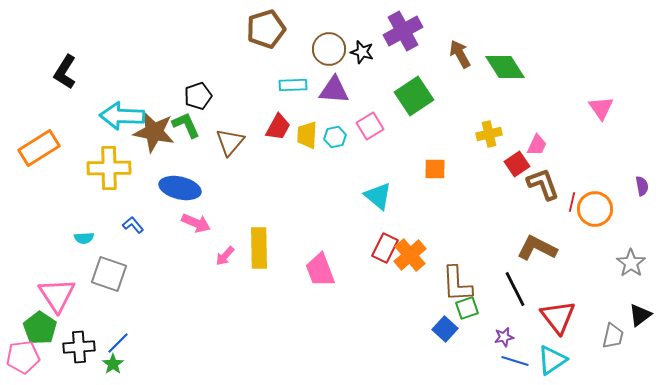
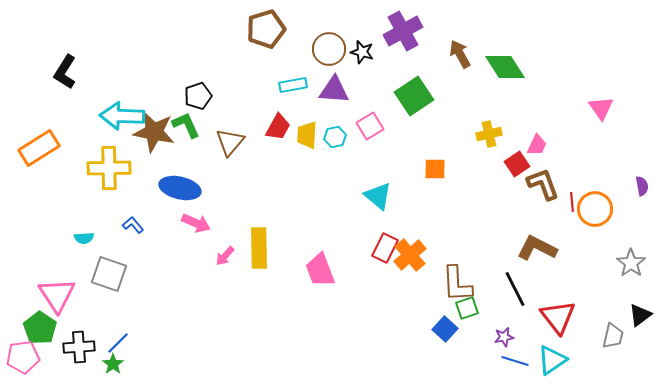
cyan rectangle at (293, 85): rotated 8 degrees counterclockwise
red line at (572, 202): rotated 18 degrees counterclockwise
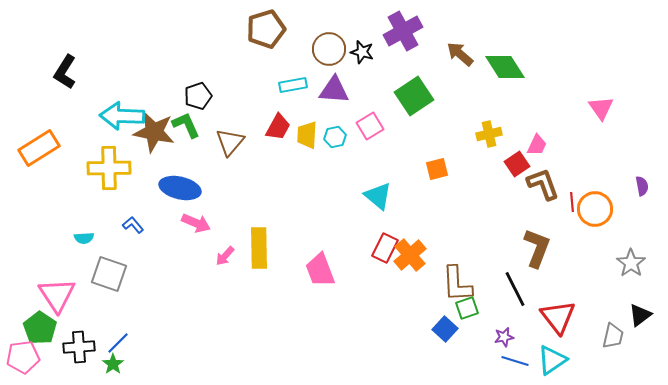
brown arrow at (460, 54): rotated 20 degrees counterclockwise
orange square at (435, 169): moved 2 px right; rotated 15 degrees counterclockwise
brown L-shape at (537, 248): rotated 84 degrees clockwise
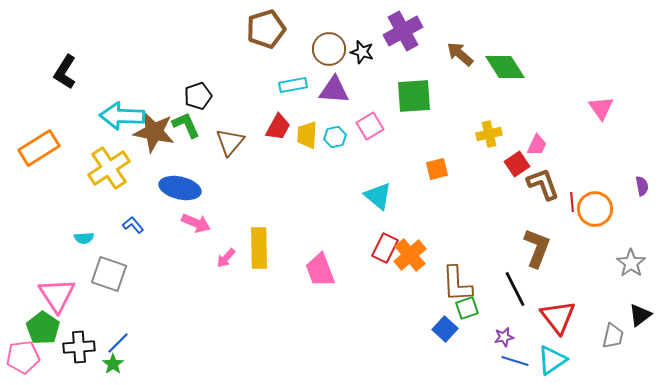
green square at (414, 96): rotated 30 degrees clockwise
yellow cross at (109, 168): rotated 33 degrees counterclockwise
pink arrow at (225, 256): moved 1 px right, 2 px down
green pentagon at (40, 328): moved 3 px right
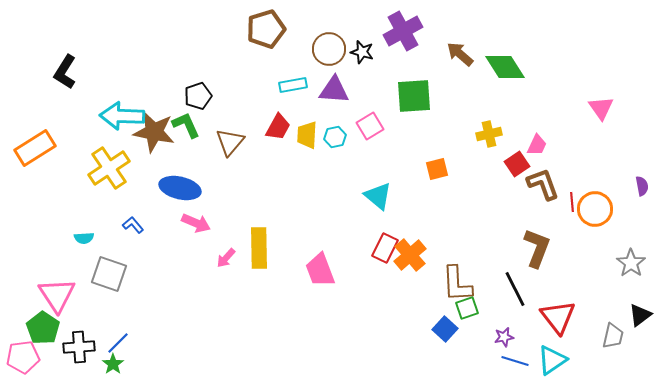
orange rectangle at (39, 148): moved 4 px left
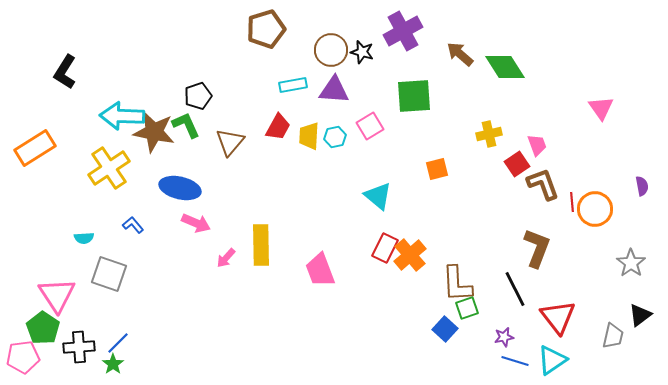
brown circle at (329, 49): moved 2 px right, 1 px down
yellow trapezoid at (307, 135): moved 2 px right, 1 px down
pink trapezoid at (537, 145): rotated 45 degrees counterclockwise
yellow rectangle at (259, 248): moved 2 px right, 3 px up
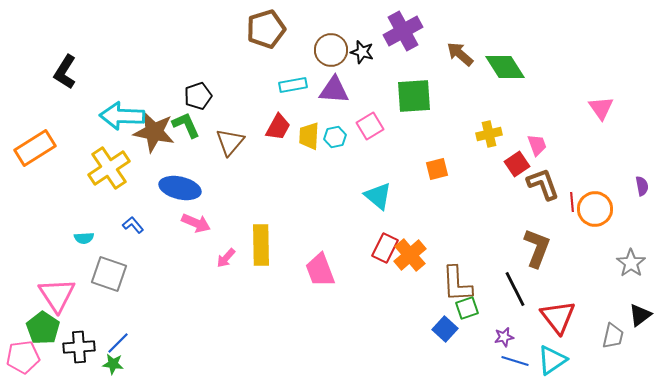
green star at (113, 364): rotated 30 degrees counterclockwise
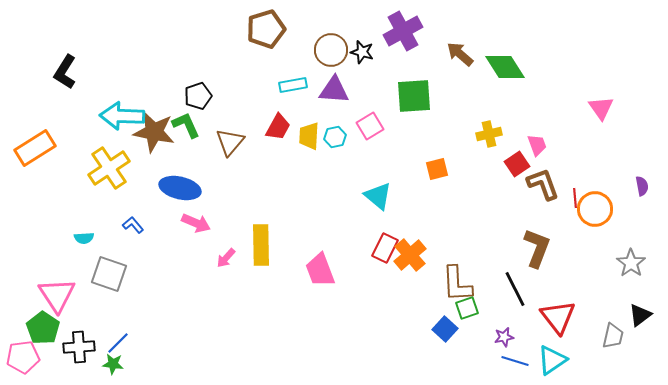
red line at (572, 202): moved 3 px right, 4 px up
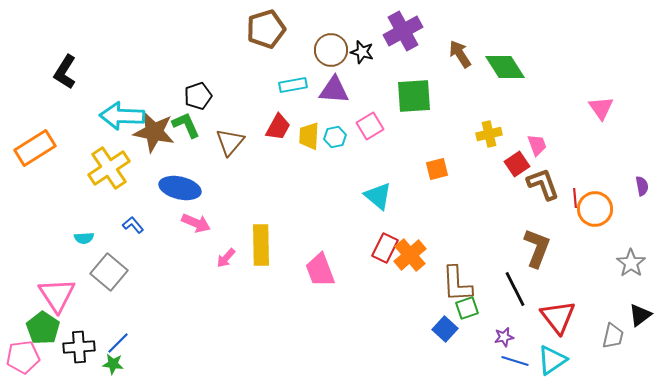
brown arrow at (460, 54): rotated 16 degrees clockwise
gray square at (109, 274): moved 2 px up; rotated 21 degrees clockwise
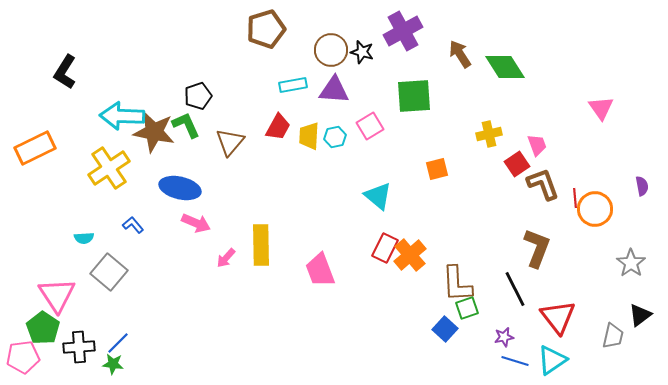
orange rectangle at (35, 148): rotated 6 degrees clockwise
